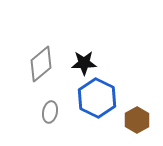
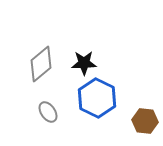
gray ellipse: moved 2 px left; rotated 45 degrees counterclockwise
brown hexagon: moved 8 px right, 1 px down; rotated 25 degrees counterclockwise
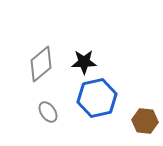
black star: moved 1 px up
blue hexagon: rotated 21 degrees clockwise
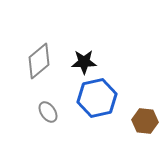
gray diamond: moved 2 px left, 3 px up
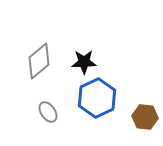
blue hexagon: rotated 12 degrees counterclockwise
brown hexagon: moved 4 px up
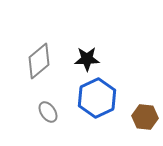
black star: moved 3 px right, 3 px up
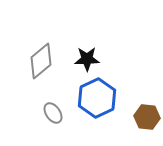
gray diamond: moved 2 px right
gray ellipse: moved 5 px right, 1 px down
brown hexagon: moved 2 px right
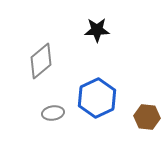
black star: moved 10 px right, 29 px up
gray ellipse: rotated 65 degrees counterclockwise
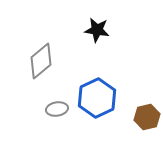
black star: rotated 10 degrees clockwise
gray ellipse: moved 4 px right, 4 px up
brown hexagon: rotated 20 degrees counterclockwise
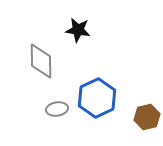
black star: moved 19 px left
gray diamond: rotated 51 degrees counterclockwise
